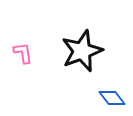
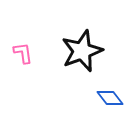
blue diamond: moved 2 px left
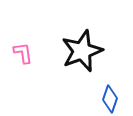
blue diamond: moved 1 px down; rotated 56 degrees clockwise
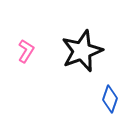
pink L-shape: moved 3 px right, 2 px up; rotated 40 degrees clockwise
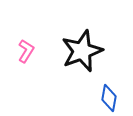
blue diamond: moved 1 px left, 1 px up; rotated 8 degrees counterclockwise
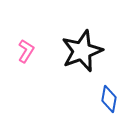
blue diamond: moved 1 px down
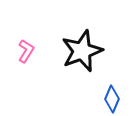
blue diamond: moved 3 px right; rotated 12 degrees clockwise
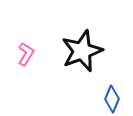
pink L-shape: moved 3 px down
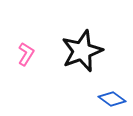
blue diamond: rotated 76 degrees counterclockwise
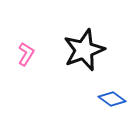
black star: moved 2 px right, 1 px up
